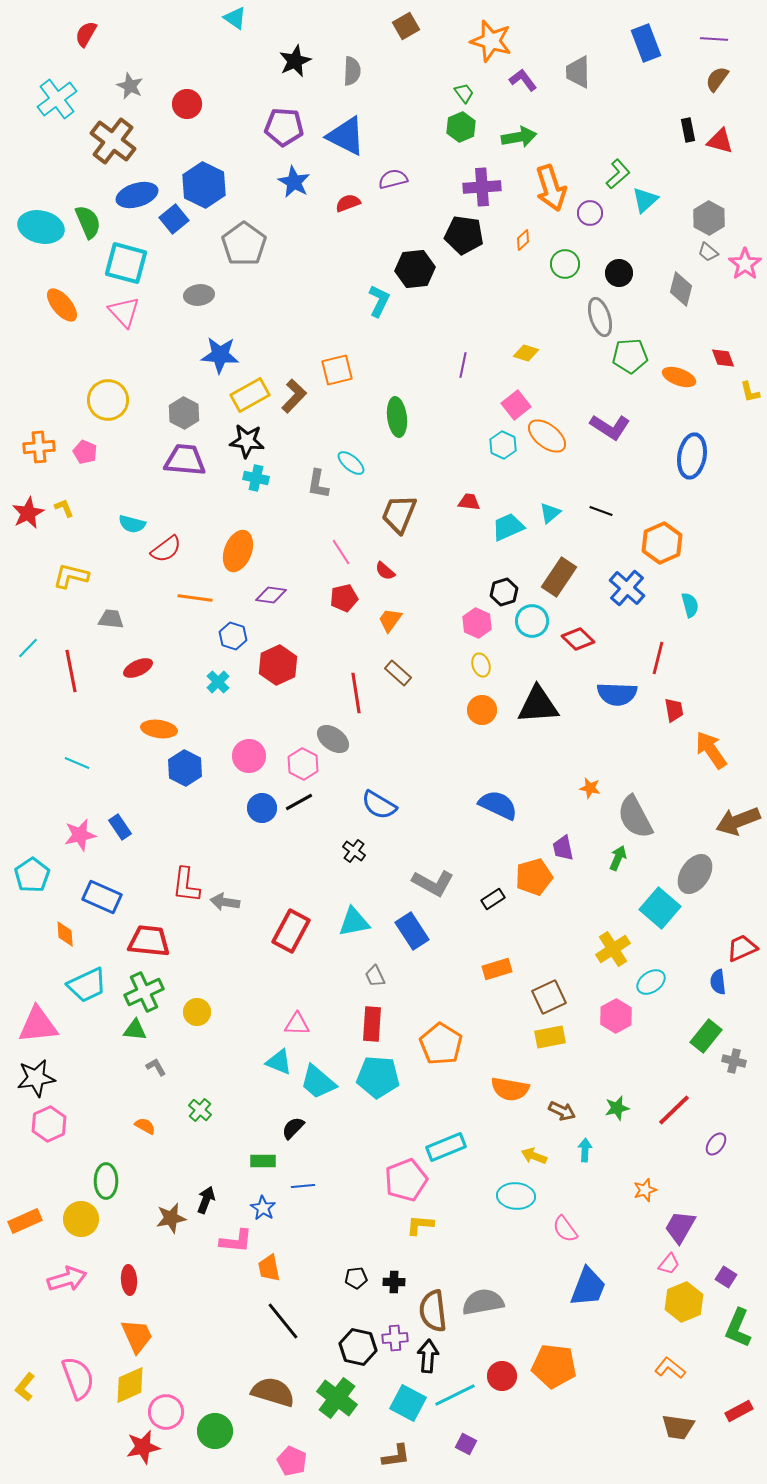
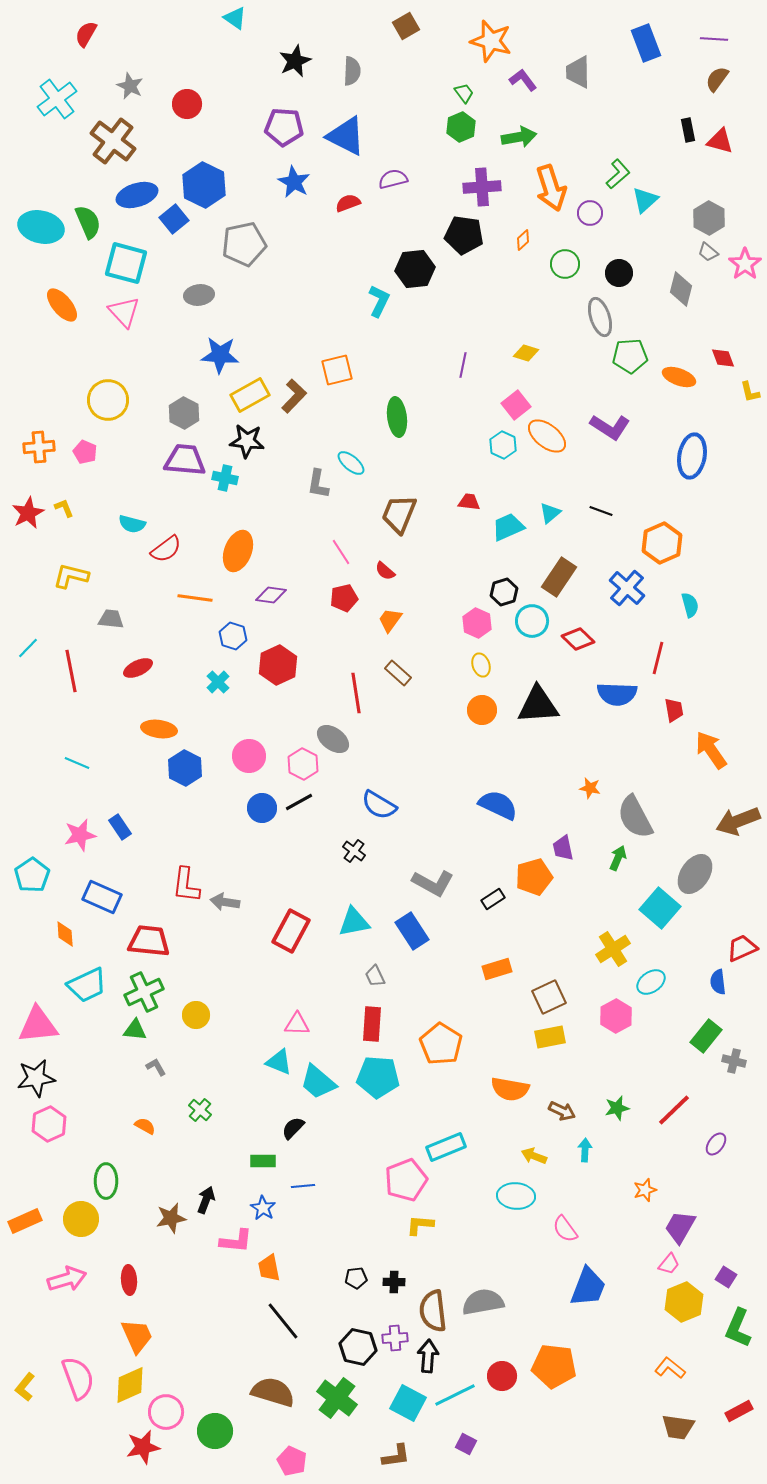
gray pentagon at (244, 244): rotated 24 degrees clockwise
cyan cross at (256, 478): moved 31 px left
yellow circle at (197, 1012): moved 1 px left, 3 px down
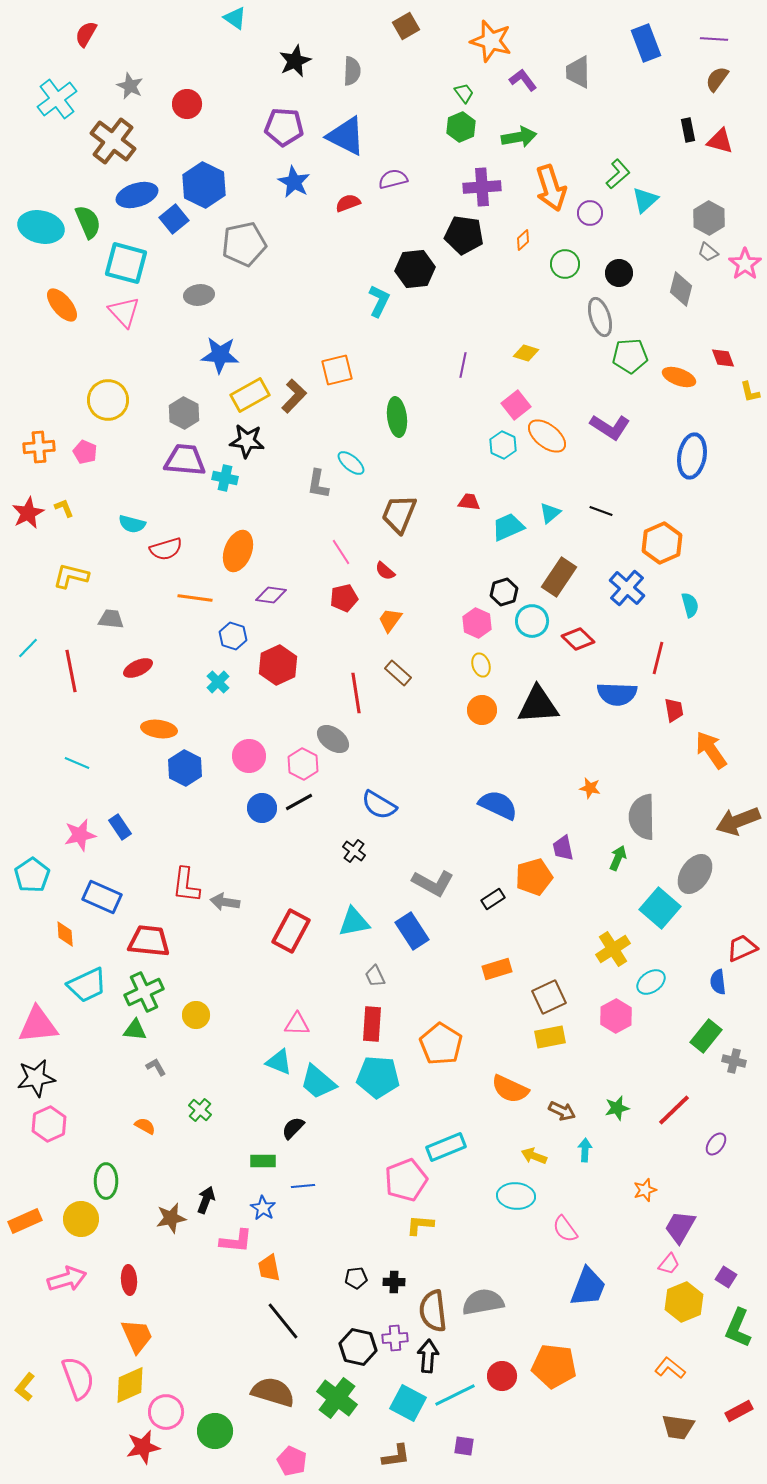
red semicircle at (166, 549): rotated 20 degrees clockwise
gray semicircle at (635, 817): moved 7 px right; rotated 27 degrees clockwise
orange semicircle at (510, 1089): rotated 15 degrees clockwise
purple square at (466, 1444): moved 2 px left, 2 px down; rotated 20 degrees counterclockwise
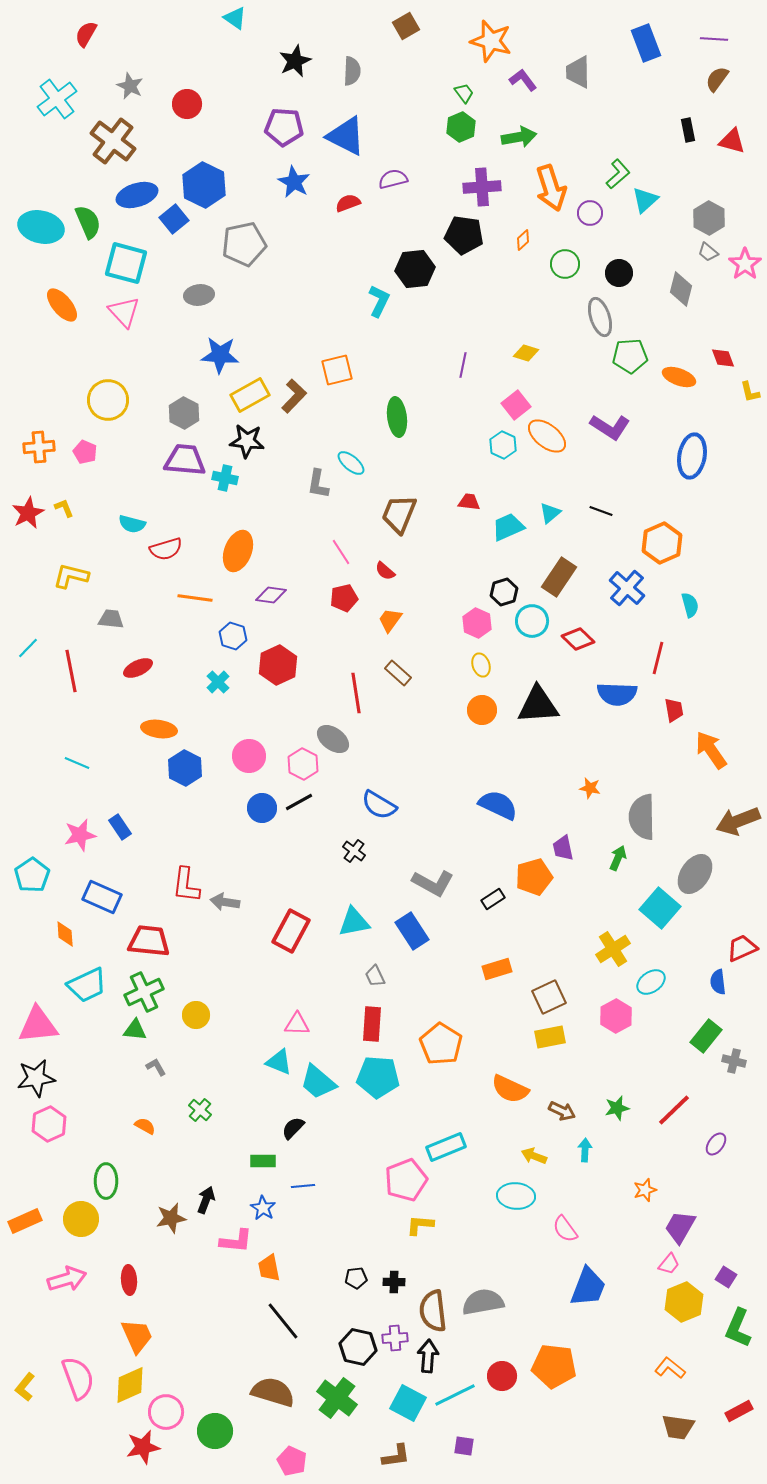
red triangle at (720, 141): moved 12 px right
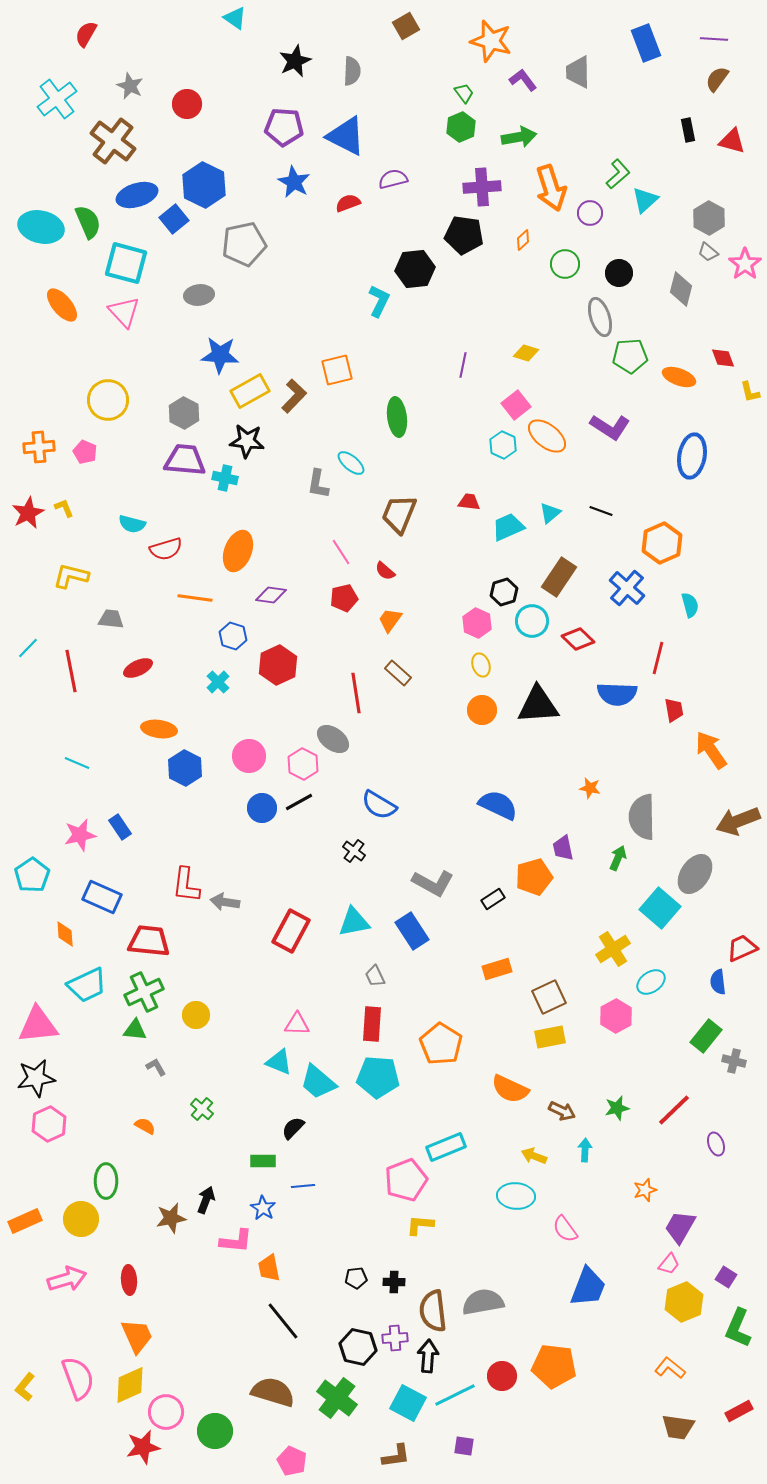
yellow rectangle at (250, 395): moved 4 px up
green cross at (200, 1110): moved 2 px right, 1 px up
purple ellipse at (716, 1144): rotated 55 degrees counterclockwise
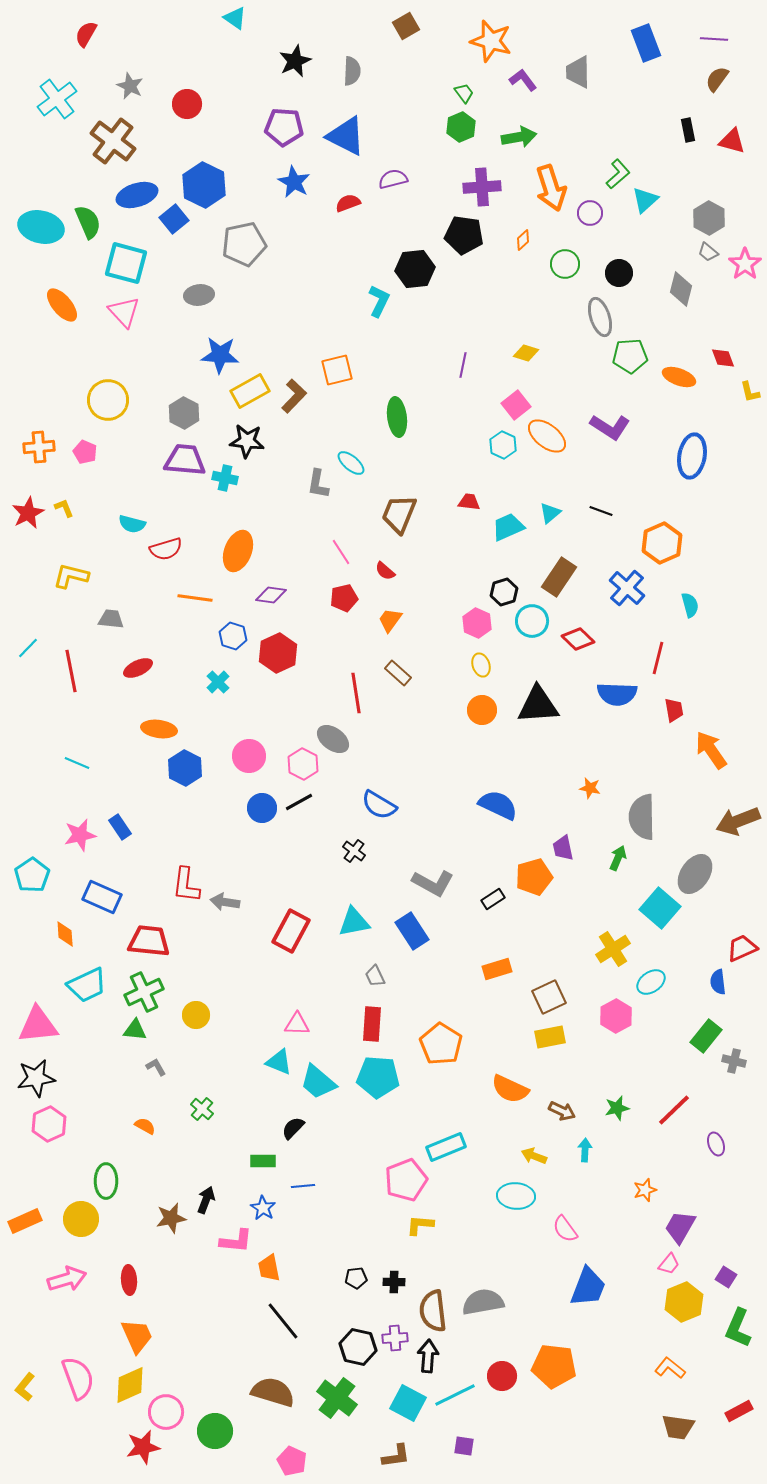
red hexagon at (278, 665): moved 12 px up
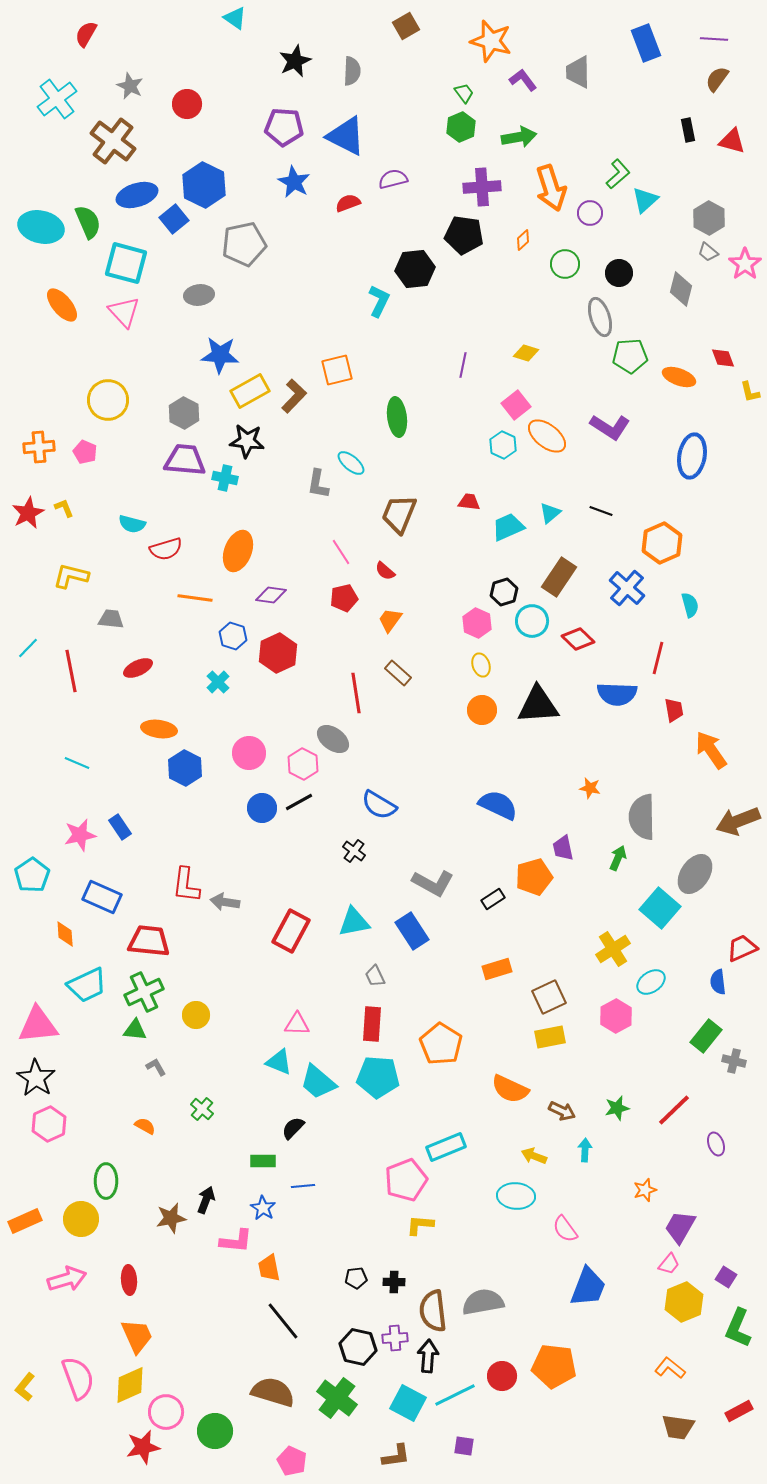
pink circle at (249, 756): moved 3 px up
black star at (36, 1078): rotated 30 degrees counterclockwise
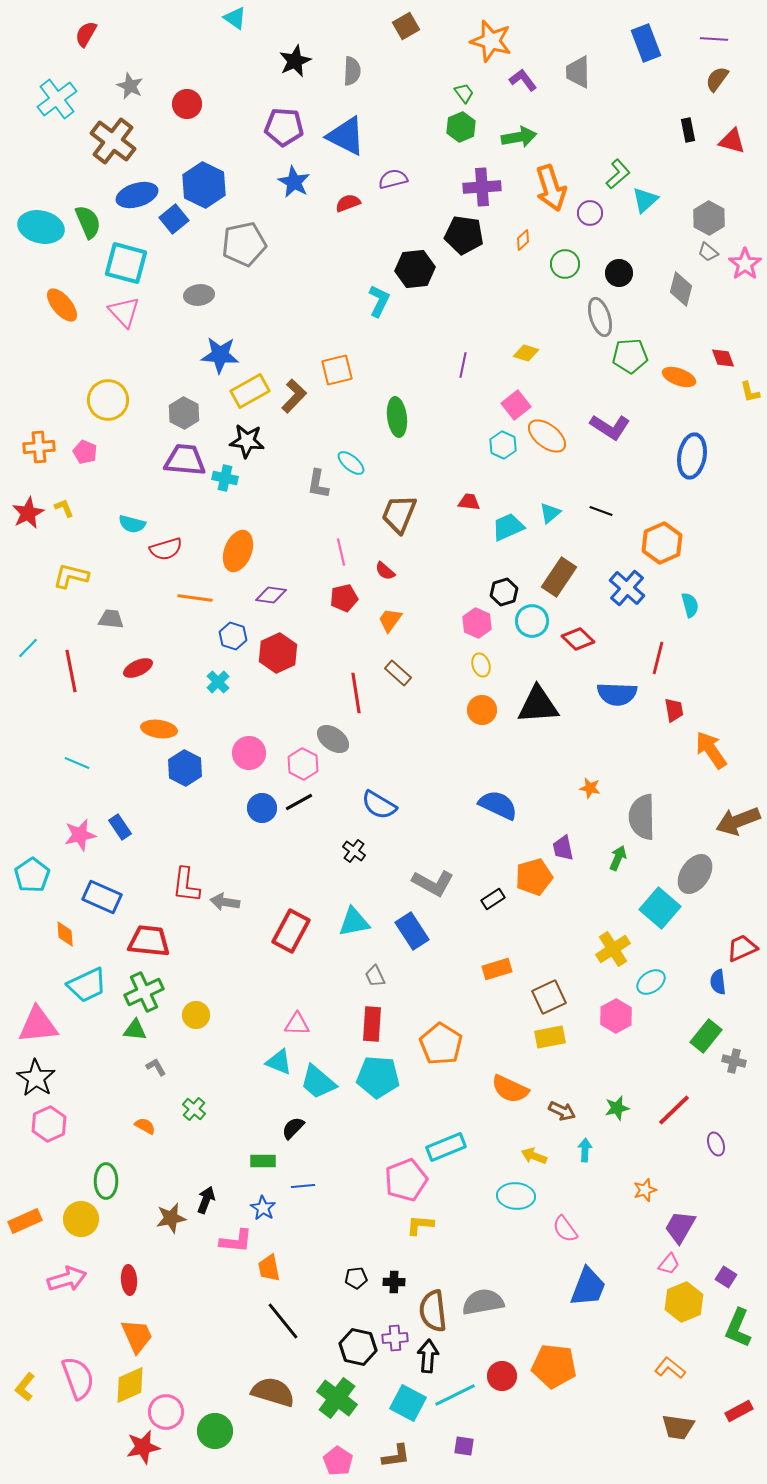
pink line at (341, 552): rotated 20 degrees clockwise
green cross at (202, 1109): moved 8 px left
pink pentagon at (292, 1461): moved 46 px right; rotated 8 degrees clockwise
